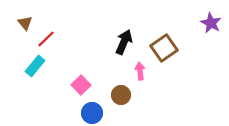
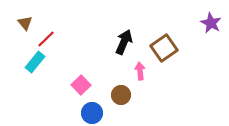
cyan rectangle: moved 4 px up
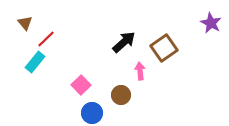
black arrow: rotated 25 degrees clockwise
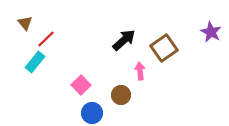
purple star: moved 9 px down
black arrow: moved 2 px up
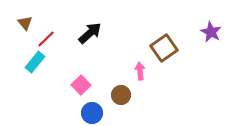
black arrow: moved 34 px left, 7 px up
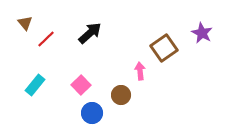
purple star: moved 9 px left, 1 px down
cyan rectangle: moved 23 px down
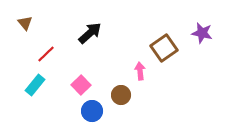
purple star: rotated 15 degrees counterclockwise
red line: moved 15 px down
blue circle: moved 2 px up
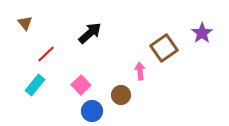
purple star: rotated 25 degrees clockwise
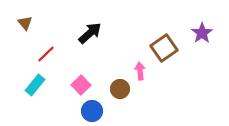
brown circle: moved 1 px left, 6 px up
